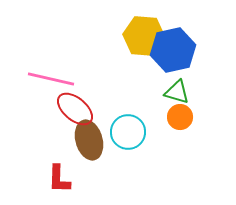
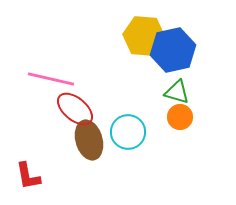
red L-shape: moved 31 px left, 3 px up; rotated 12 degrees counterclockwise
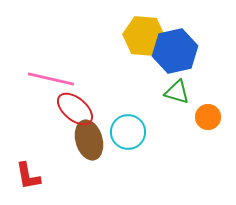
blue hexagon: moved 2 px right, 1 px down
orange circle: moved 28 px right
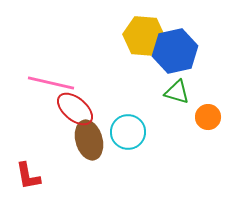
pink line: moved 4 px down
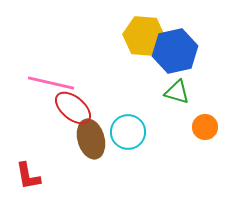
red ellipse: moved 2 px left, 1 px up
orange circle: moved 3 px left, 10 px down
brown ellipse: moved 2 px right, 1 px up
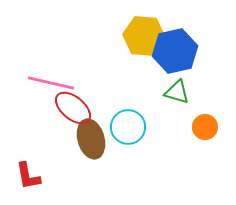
cyan circle: moved 5 px up
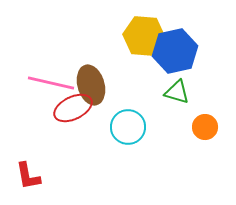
red ellipse: rotated 66 degrees counterclockwise
brown ellipse: moved 54 px up
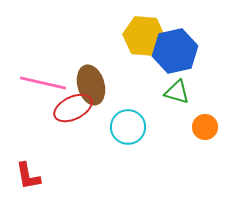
pink line: moved 8 px left
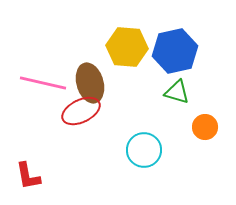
yellow hexagon: moved 17 px left, 11 px down
brown ellipse: moved 1 px left, 2 px up
red ellipse: moved 8 px right, 3 px down
cyan circle: moved 16 px right, 23 px down
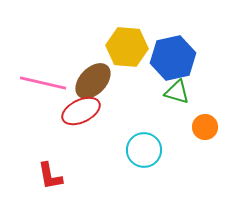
blue hexagon: moved 2 px left, 7 px down
brown ellipse: moved 3 px right, 2 px up; rotated 60 degrees clockwise
red L-shape: moved 22 px right
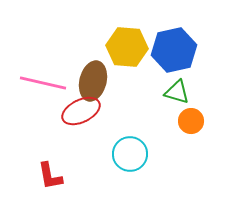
blue hexagon: moved 1 px right, 8 px up
brown ellipse: rotated 30 degrees counterclockwise
orange circle: moved 14 px left, 6 px up
cyan circle: moved 14 px left, 4 px down
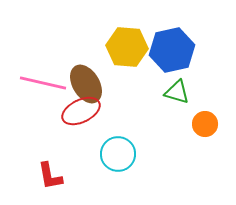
blue hexagon: moved 2 px left
brown ellipse: moved 7 px left, 3 px down; rotated 45 degrees counterclockwise
orange circle: moved 14 px right, 3 px down
cyan circle: moved 12 px left
